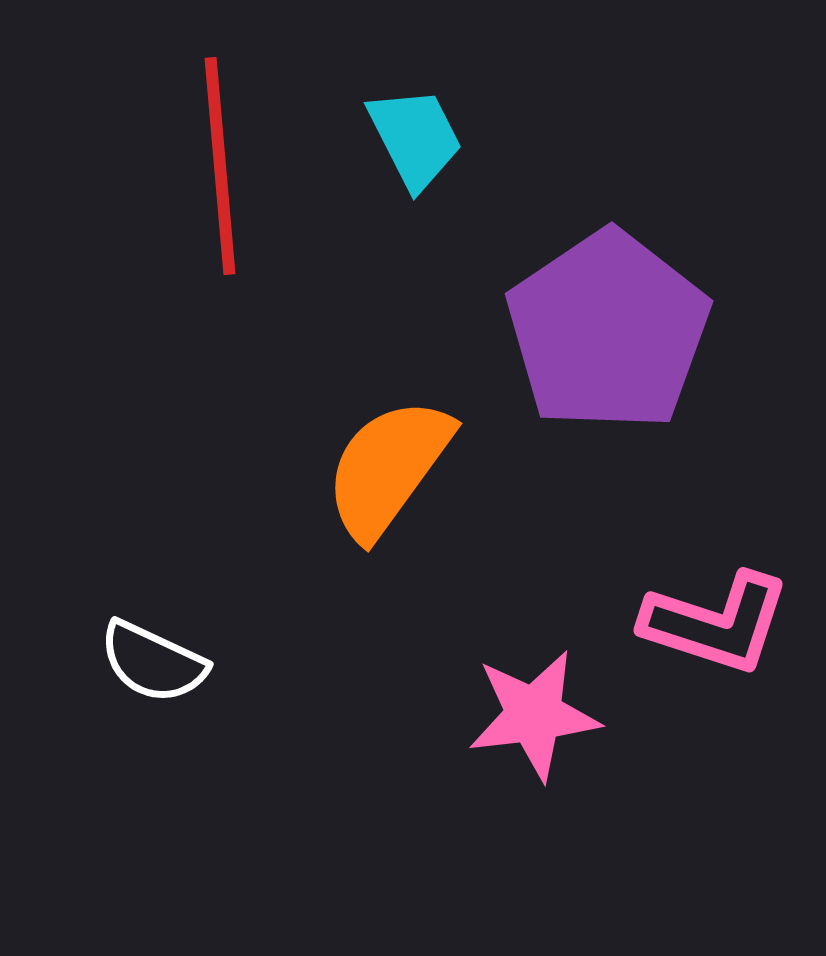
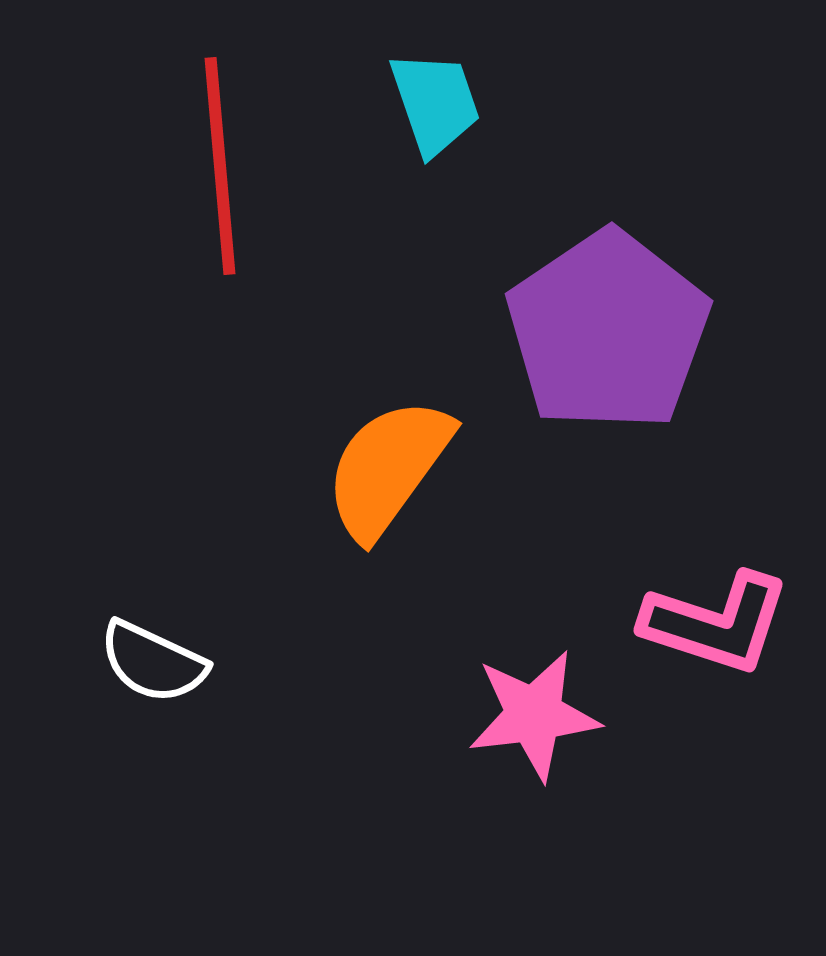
cyan trapezoid: moved 20 px right, 35 px up; rotated 8 degrees clockwise
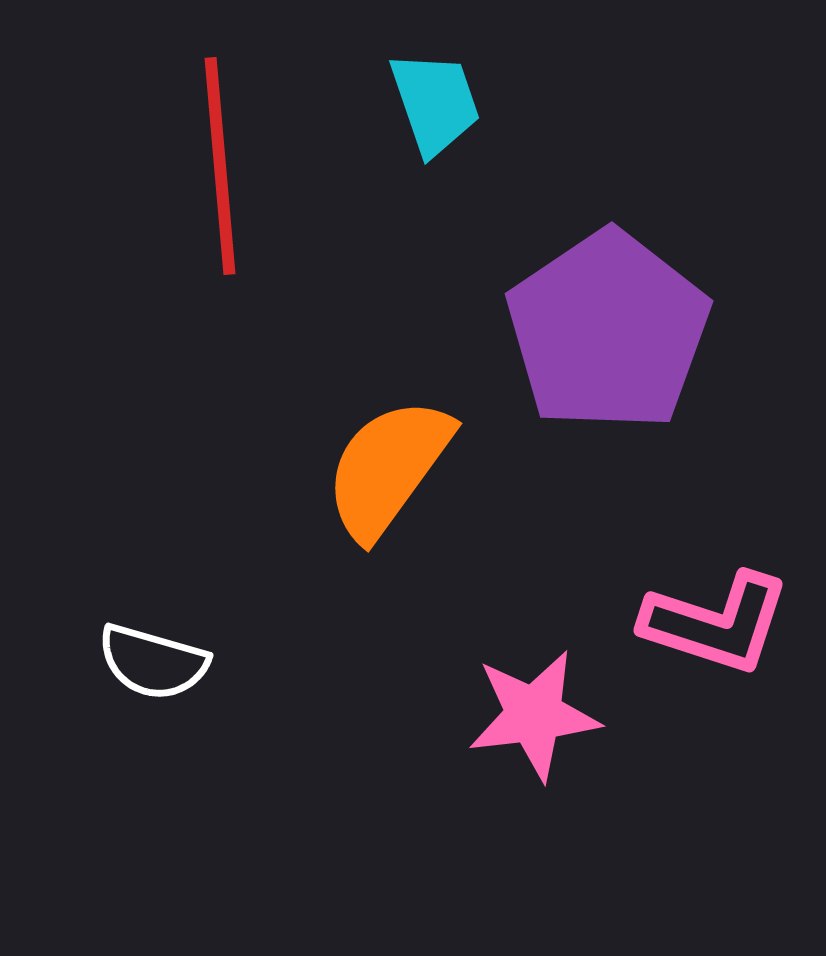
white semicircle: rotated 9 degrees counterclockwise
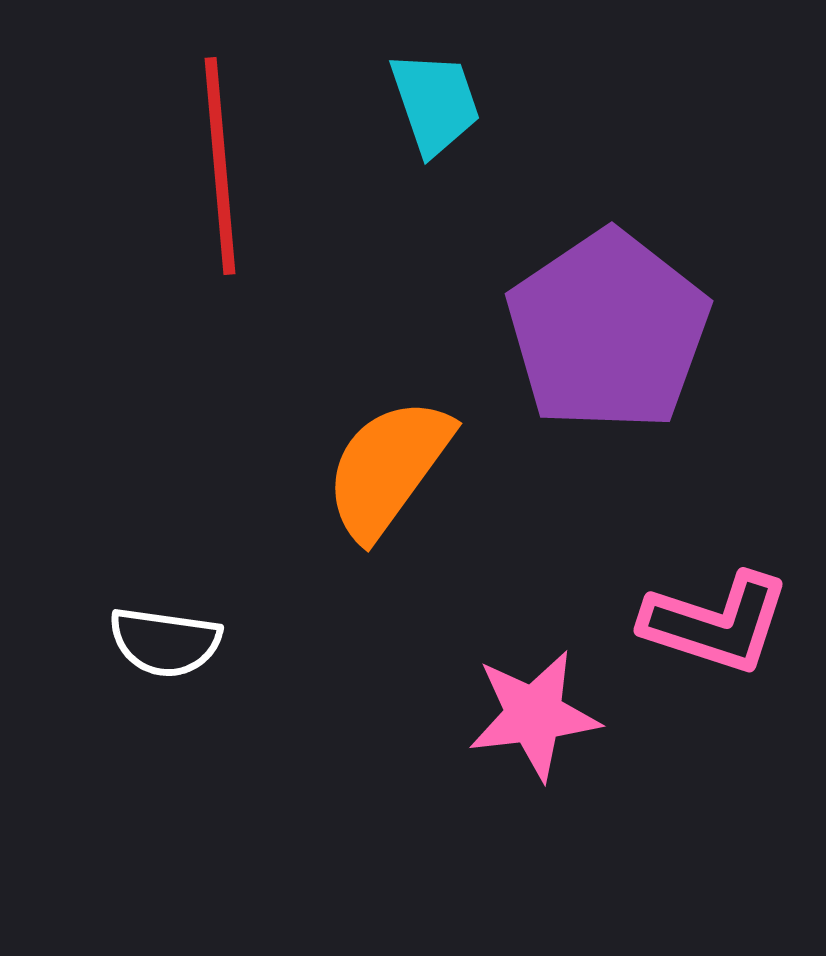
white semicircle: moved 12 px right, 20 px up; rotated 8 degrees counterclockwise
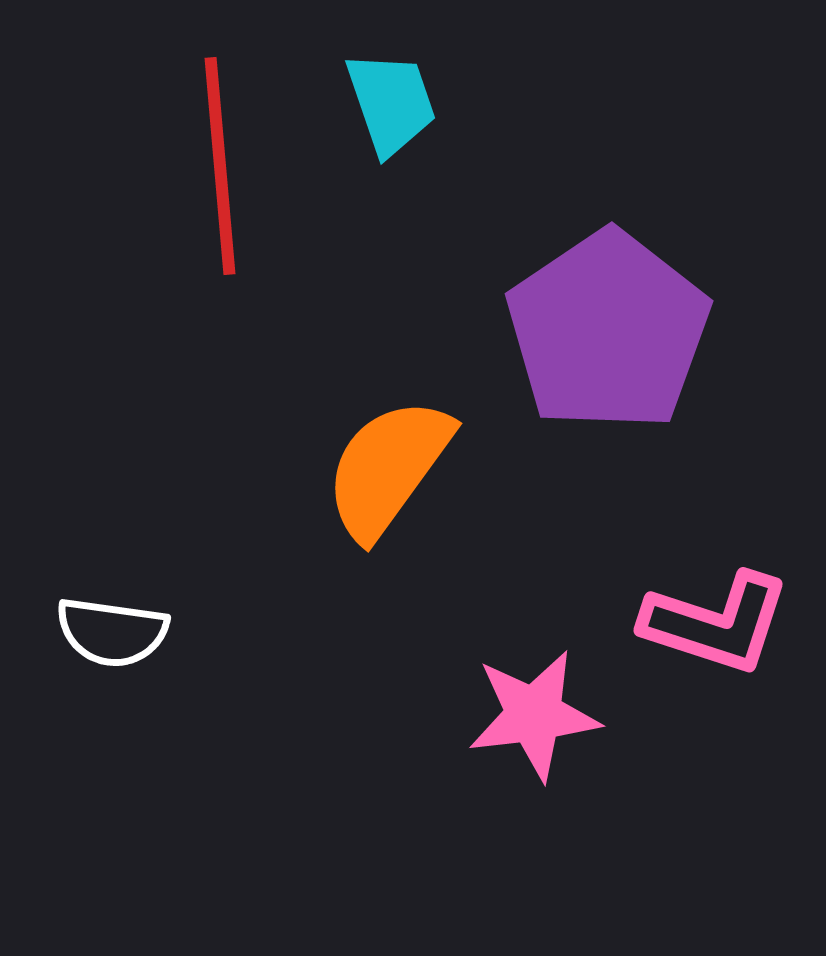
cyan trapezoid: moved 44 px left
white semicircle: moved 53 px left, 10 px up
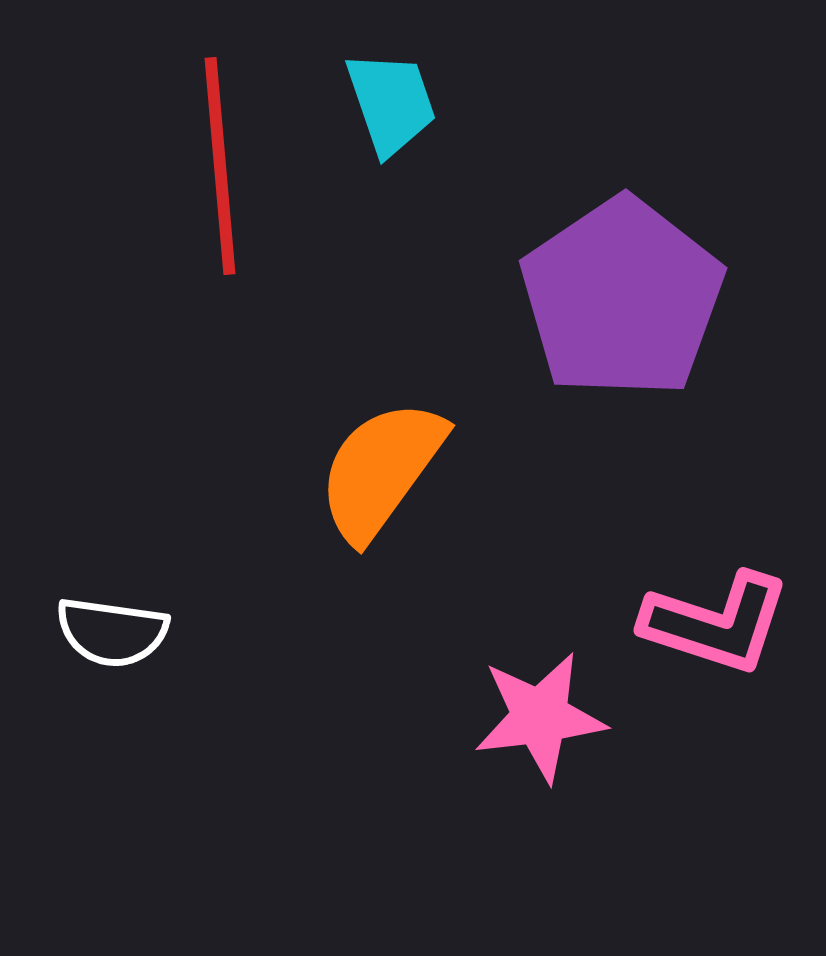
purple pentagon: moved 14 px right, 33 px up
orange semicircle: moved 7 px left, 2 px down
pink star: moved 6 px right, 2 px down
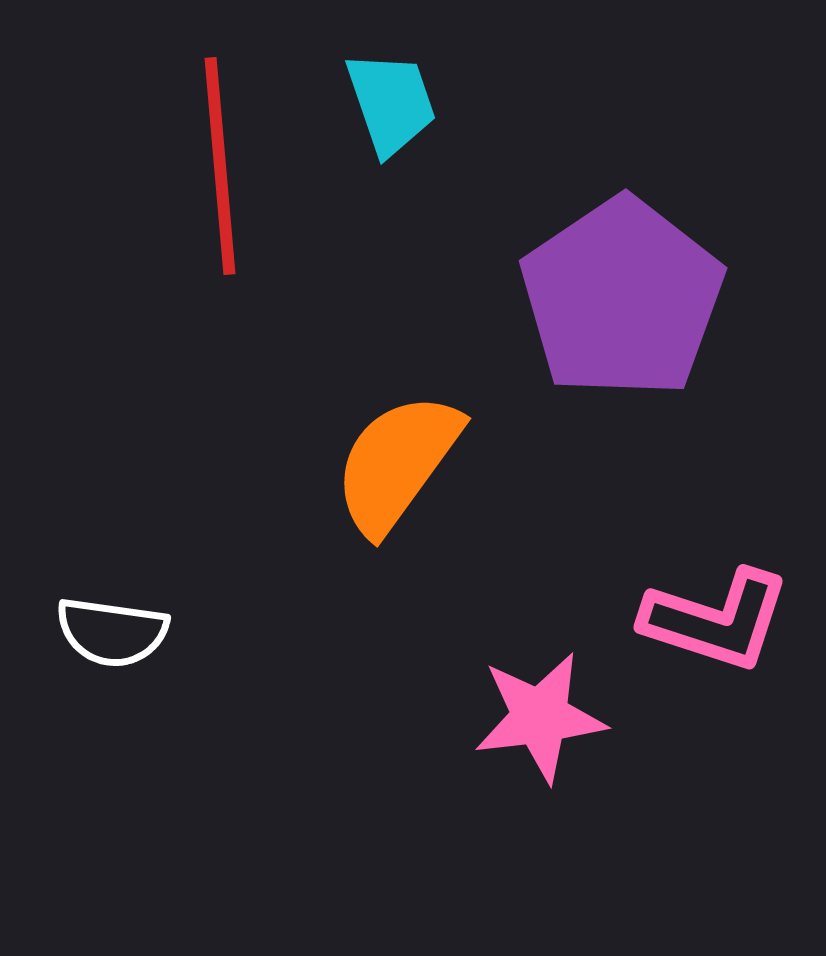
orange semicircle: moved 16 px right, 7 px up
pink L-shape: moved 3 px up
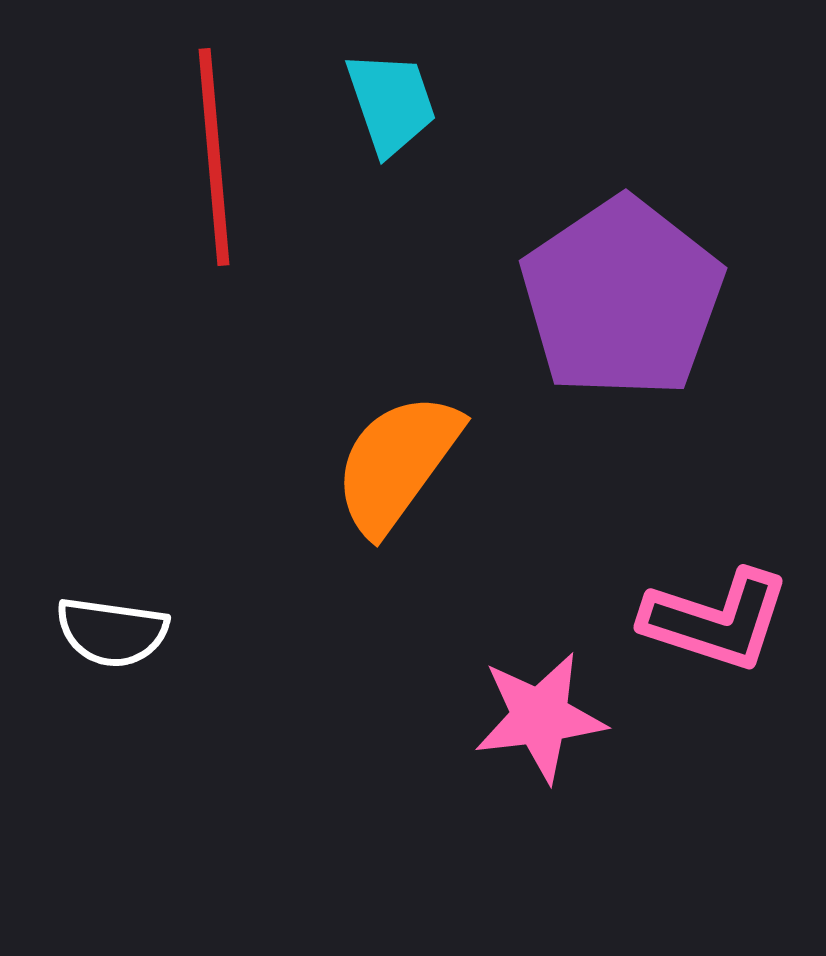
red line: moved 6 px left, 9 px up
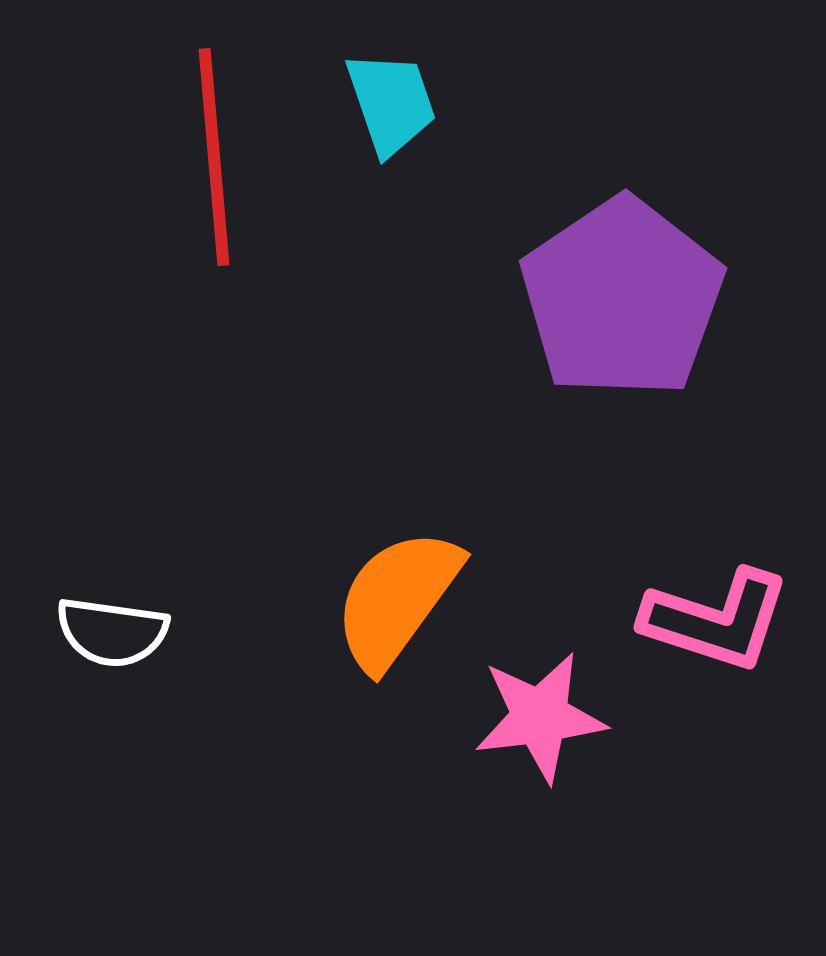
orange semicircle: moved 136 px down
